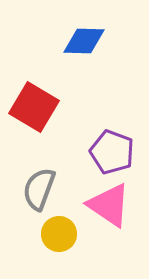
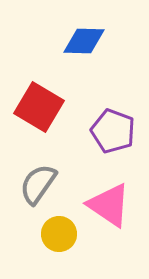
red square: moved 5 px right
purple pentagon: moved 1 px right, 21 px up
gray semicircle: moved 1 px left, 5 px up; rotated 15 degrees clockwise
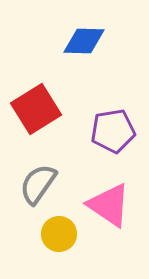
red square: moved 3 px left, 2 px down; rotated 27 degrees clockwise
purple pentagon: rotated 30 degrees counterclockwise
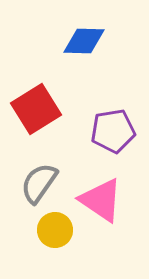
gray semicircle: moved 1 px right, 1 px up
pink triangle: moved 8 px left, 5 px up
yellow circle: moved 4 px left, 4 px up
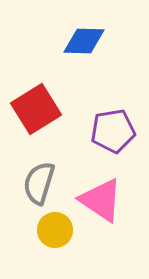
gray semicircle: rotated 18 degrees counterclockwise
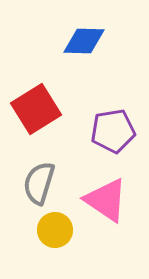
pink triangle: moved 5 px right
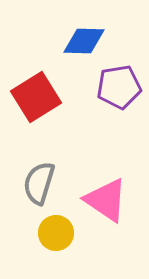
red square: moved 12 px up
purple pentagon: moved 6 px right, 44 px up
yellow circle: moved 1 px right, 3 px down
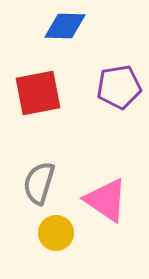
blue diamond: moved 19 px left, 15 px up
red square: moved 2 px right, 4 px up; rotated 21 degrees clockwise
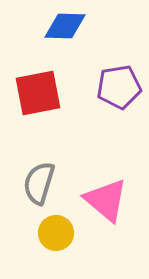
pink triangle: rotated 6 degrees clockwise
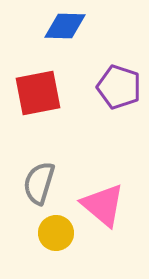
purple pentagon: rotated 27 degrees clockwise
pink triangle: moved 3 px left, 5 px down
